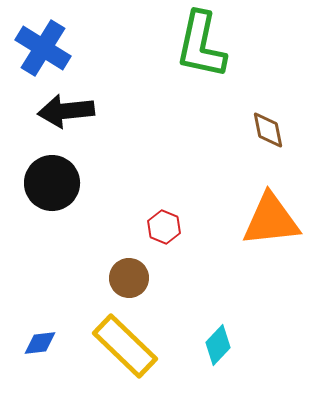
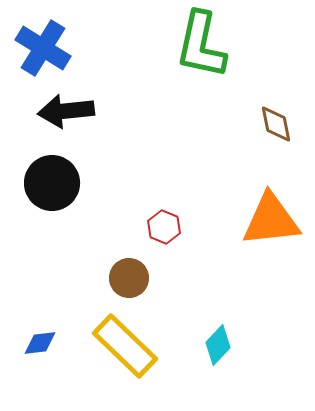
brown diamond: moved 8 px right, 6 px up
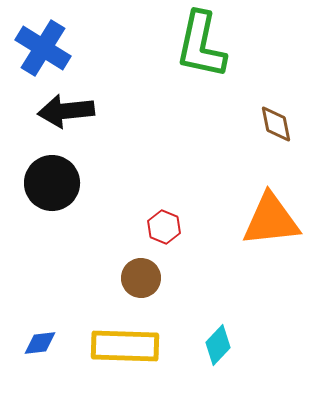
brown circle: moved 12 px right
yellow rectangle: rotated 42 degrees counterclockwise
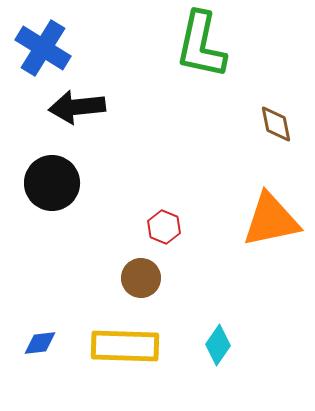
black arrow: moved 11 px right, 4 px up
orange triangle: rotated 6 degrees counterclockwise
cyan diamond: rotated 9 degrees counterclockwise
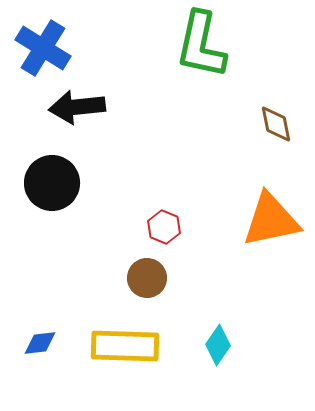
brown circle: moved 6 px right
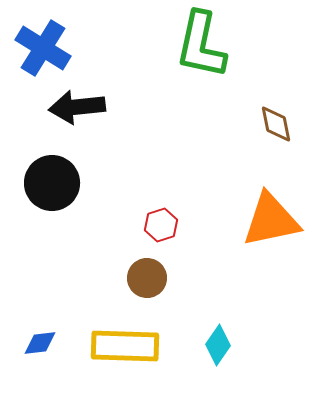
red hexagon: moved 3 px left, 2 px up; rotated 20 degrees clockwise
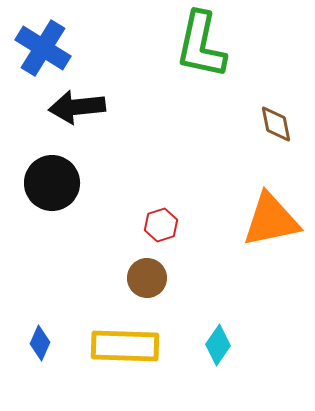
blue diamond: rotated 60 degrees counterclockwise
